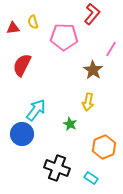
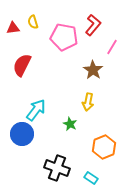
red L-shape: moved 1 px right, 11 px down
pink pentagon: rotated 8 degrees clockwise
pink line: moved 1 px right, 2 px up
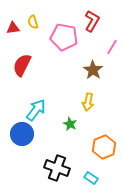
red L-shape: moved 1 px left, 4 px up; rotated 10 degrees counterclockwise
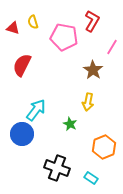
red triangle: rotated 24 degrees clockwise
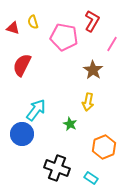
pink line: moved 3 px up
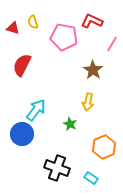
red L-shape: rotated 95 degrees counterclockwise
